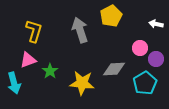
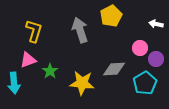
cyan arrow: rotated 10 degrees clockwise
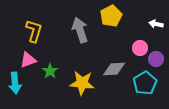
cyan arrow: moved 1 px right
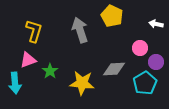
yellow pentagon: moved 1 px right; rotated 20 degrees counterclockwise
purple circle: moved 3 px down
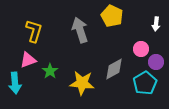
white arrow: rotated 96 degrees counterclockwise
pink circle: moved 1 px right, 1 px down
gray diamond: rotated 25 degrees counterclockwise
